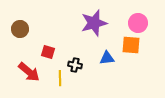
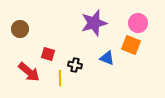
orange square: rotated 18 degrees clockwise
red square: moved 2 px down
blue triangle: rotated 28 degrees clockwise
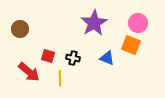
purple star: rotated 16 degrees counterclockwise
red square: moved 2 px down
black cross: moved 2 px left, 7 px up
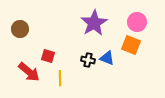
pink circle: moved 1 px left, 1 px up
black cross: moved 15 px right, 2 px down
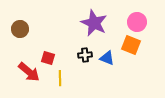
purple star: rotated 16 degrees counterclockwise
red square: moved 2 px down
black cross: moved 3 px left, 5 px up; rotated 16 degrees counterclockwise
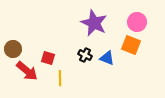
brown circle: moved 7 px left, 20 px down
black cross: rotated 32 degrees clockwise
red arrow: moved 2 px left, 1 px up
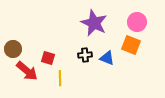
black cross: rotated 32 degrees counterclockwise
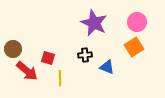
orange square: moved 3 px right, 2 px down; rotated 36 degrees clockwise
blue triangle: moved 9 px down
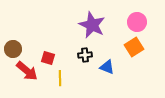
purple star: moved 2 px left, 2 px down
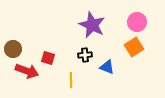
red arrow: rotated 20 degrees counterclockwise
yellow line: moved 11 px right, 2 px down
